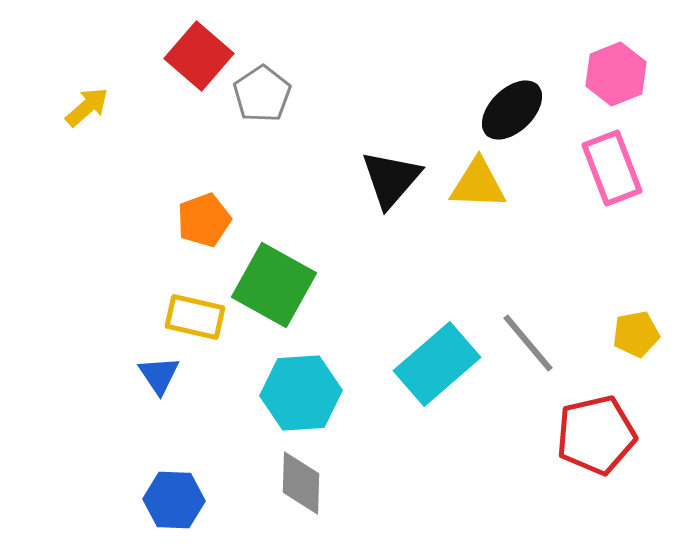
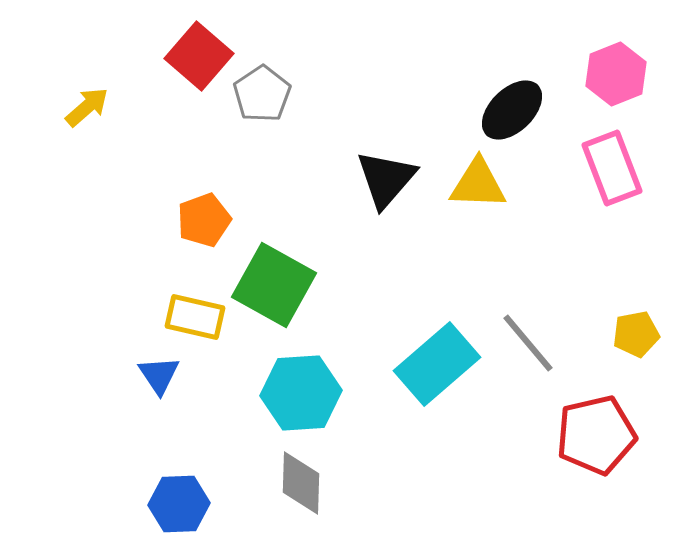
black triangle: moved 5 px left
blue hexagon: moved 5 px right, 4 px down; rotated 4 degrees counterclockwise
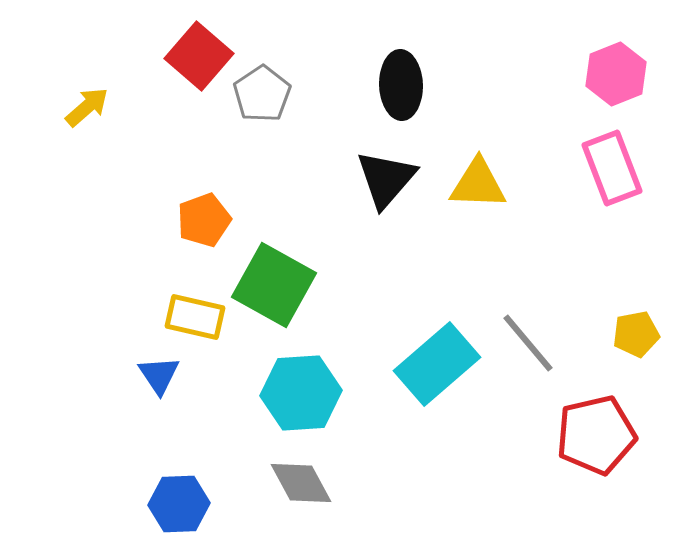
black ellipse: moved 111 px left, 25 px up; rotated 48 degrees counterclockwise
gray diamond: rotated 30 degrees counterclockwise
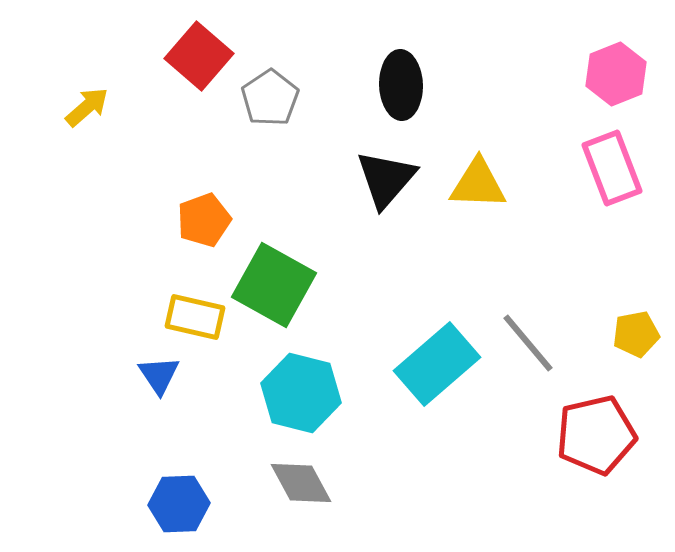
gray pentagon: moved 8 px right, 4 px down
cyan hexagon: rotated 18 degrees clockwise
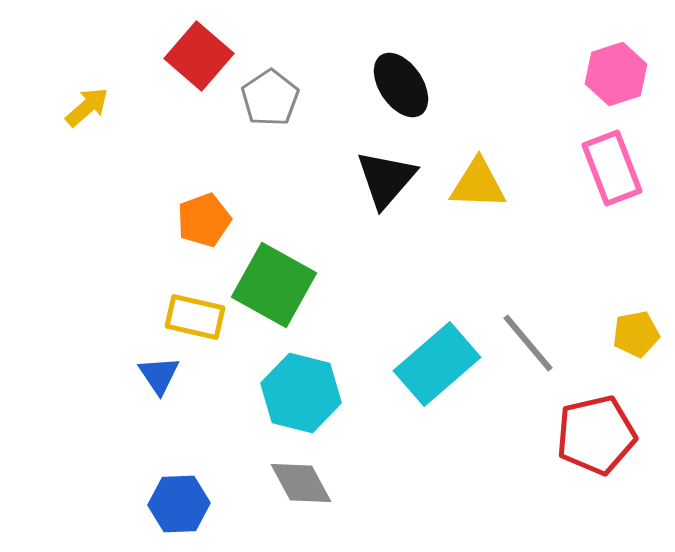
pink hexagon: rotated 4 degrees clockwise
black ellipse: rotated 32 degrees counterclockwise
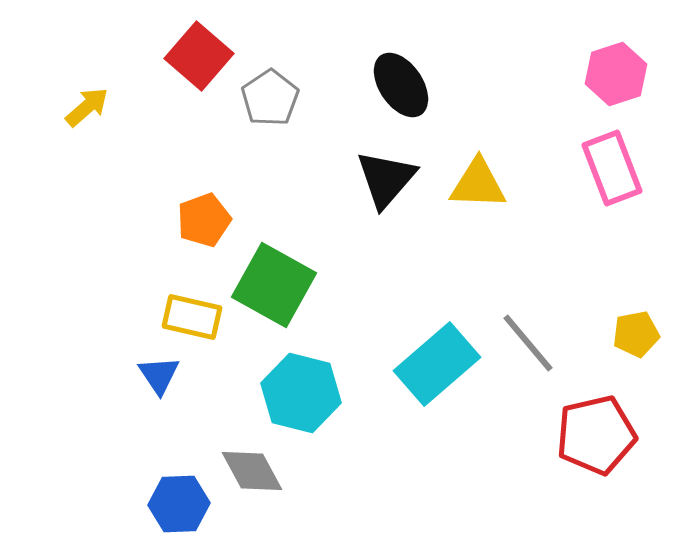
yellow rectangle: moved 3 px left
gray diamond: moved 49 px left, 12 px up
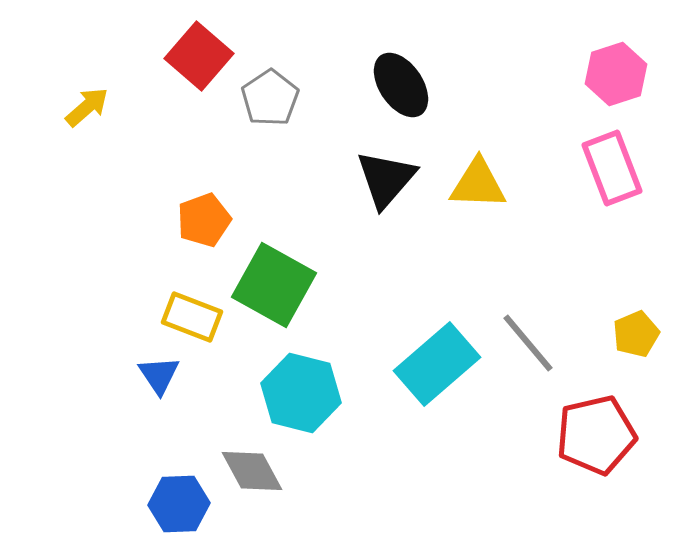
yellow rectangle: rotated 8 degrees clockwise
yellow pentagon: rotated 12 degrees counterclockwise
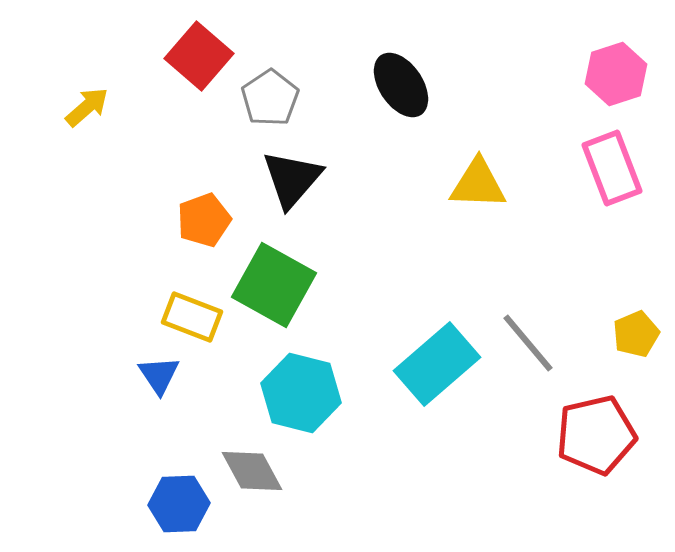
black triangle: moved 94 px left
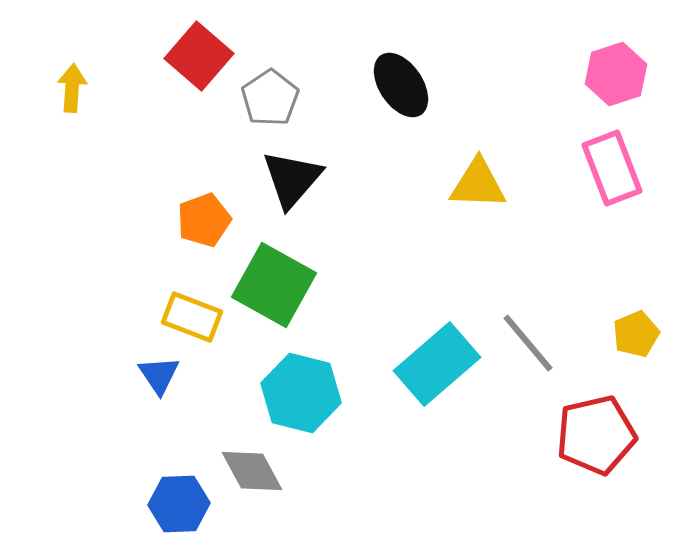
yellow arrow: moved 15 px left, 19 px up; rotated 45 degrees counterclockwise
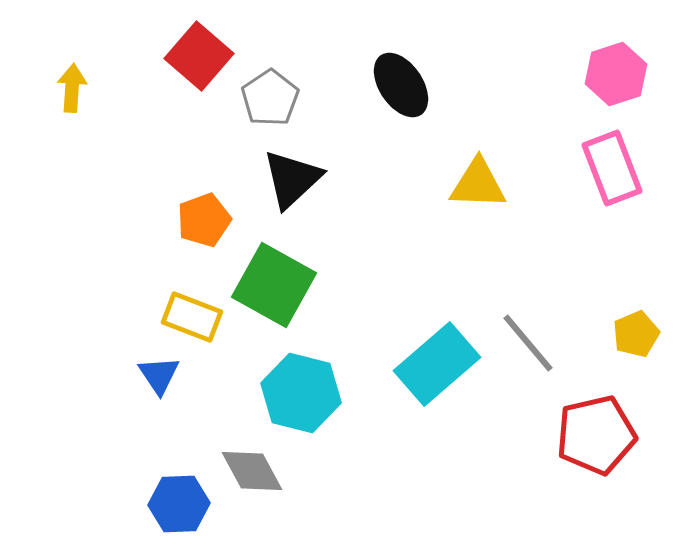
black triangle: rotated 6 degrees clockwise
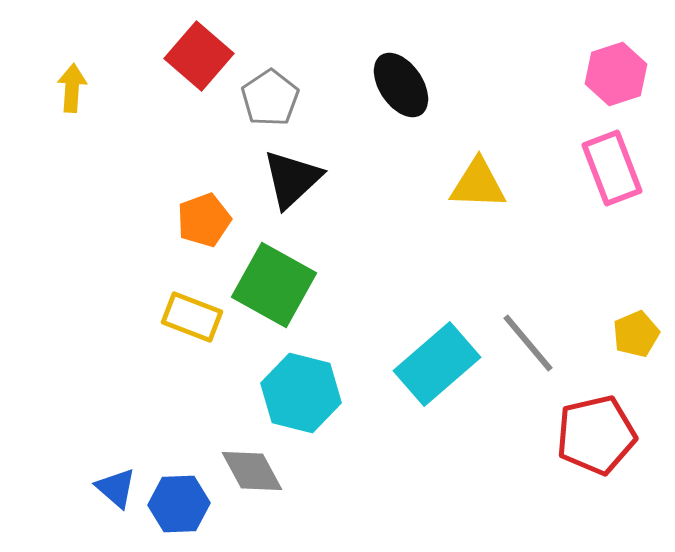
blue triangle: moved 43 px left, 113 px down; rotated 15 degrees counterclockwise
